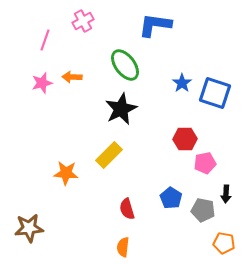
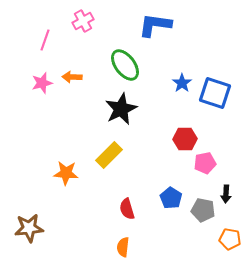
orange pentagon: moved 6 px right, 4 px up
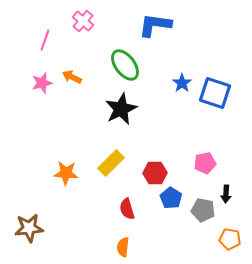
pink cross: rotated 20 degrees counterclockwise
orange arrow: rotated 24 degrees clockwise
red hexagon: moved 30 px left, 34 px down
yellow rectangle: moved 2 px right, 8 px down
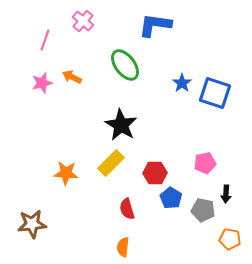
black star: moved 16 px down; rotated 16 degrees counterclockwise
brown star: moved 3 px right, 4 px up
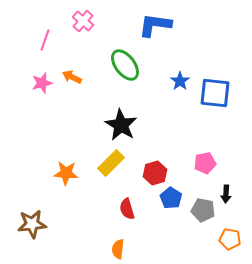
blue star: moved 2 px left, 2 px up
blue square: rotated 12 degrees counterclockwise
red hexagon: rotated 15 degrees counterclockwise
orange semicircle: moved 5 px left, 2 px down
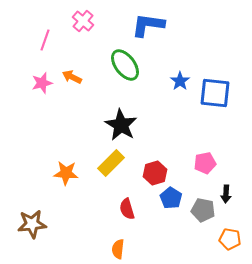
blue L-shape: moved 7 px left
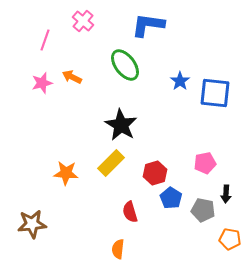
red semicircle: moved 3 px right, 3 px down
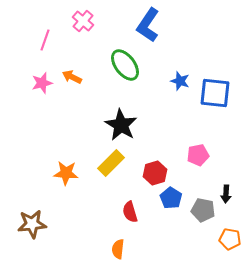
blue L-shape: rotated 64 degrees counterclockwise
blue star: rotated 18 degrees counterclockwise
pink pentagon: moved 7 px left, 8 px up
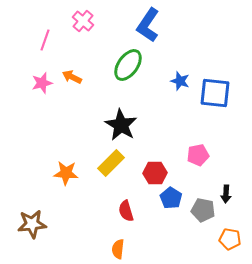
green ellipse: moved 3 px right; rotated 72 degrees clockwise
red hexagon: rotated 15 degrees clockwise
red semicircle: moved 4 px left, 1 px up
